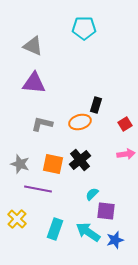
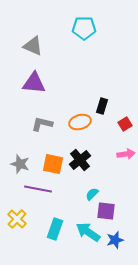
black rectangle: moved 6 px right, 1 px down
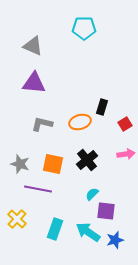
black rectangle: moved 1 px down
black cross: moved 7 px right
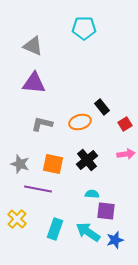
black rectangle: rotated 56 degrees counterclockwise
cyan semicircle: rotated 48 degrees clockwise
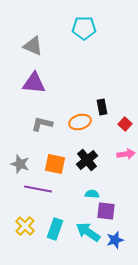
black rectangle: rotated 28 degrees clockwise
red square: rotated 16 degrees counterclockwise
orange square: moved 2 px right
yellow cross: moved 8 px right, 7 px down
